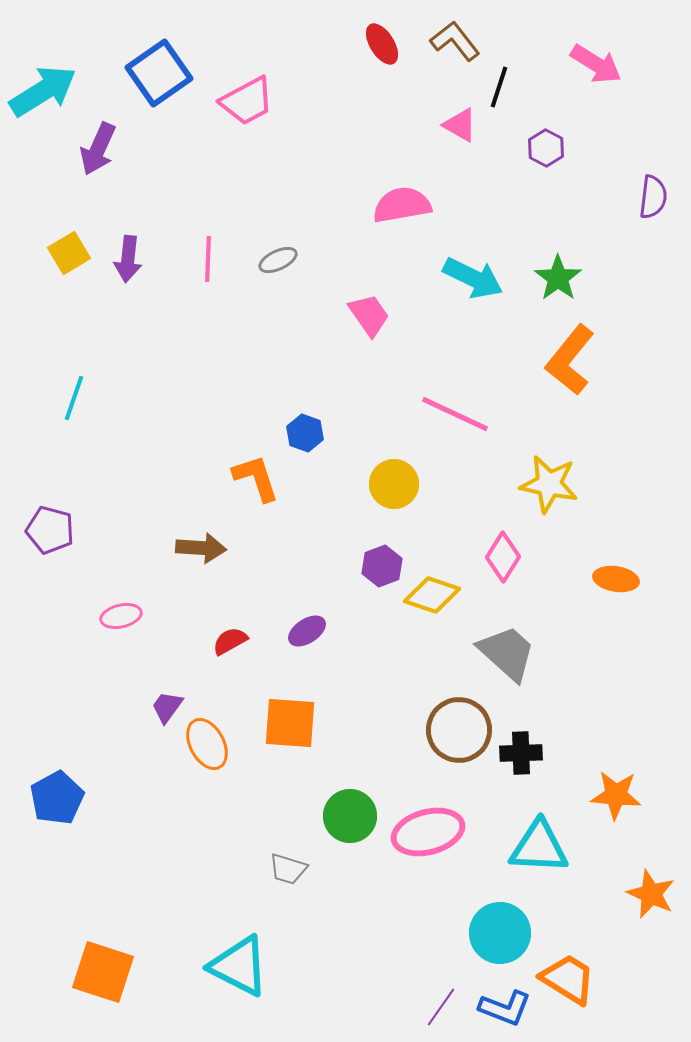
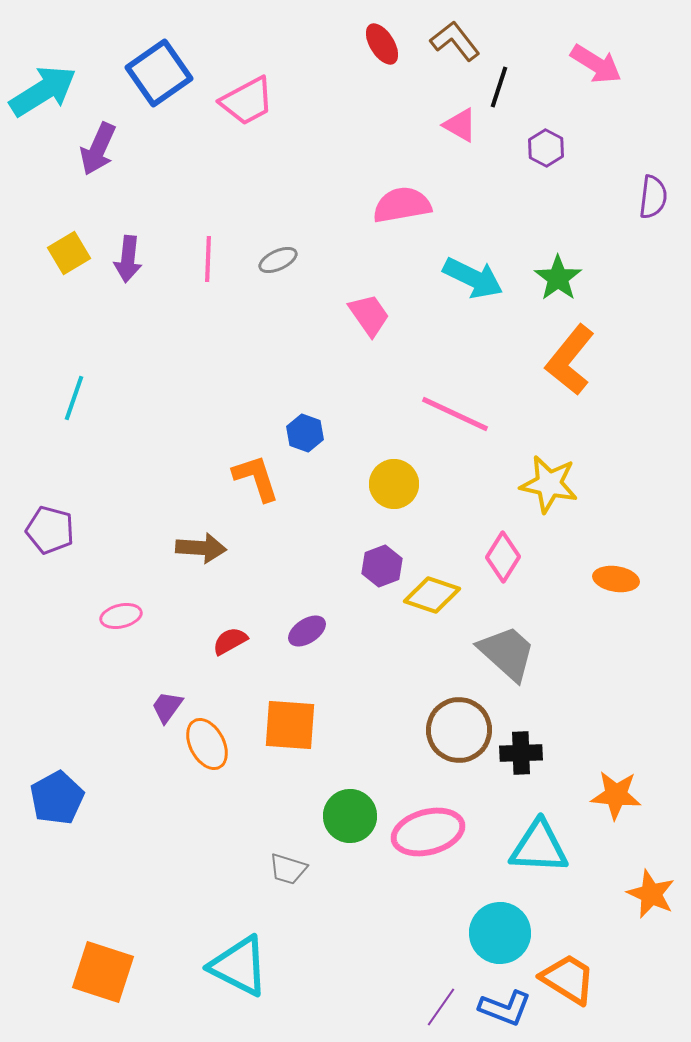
orange square at (290, 723): moved 2 px down
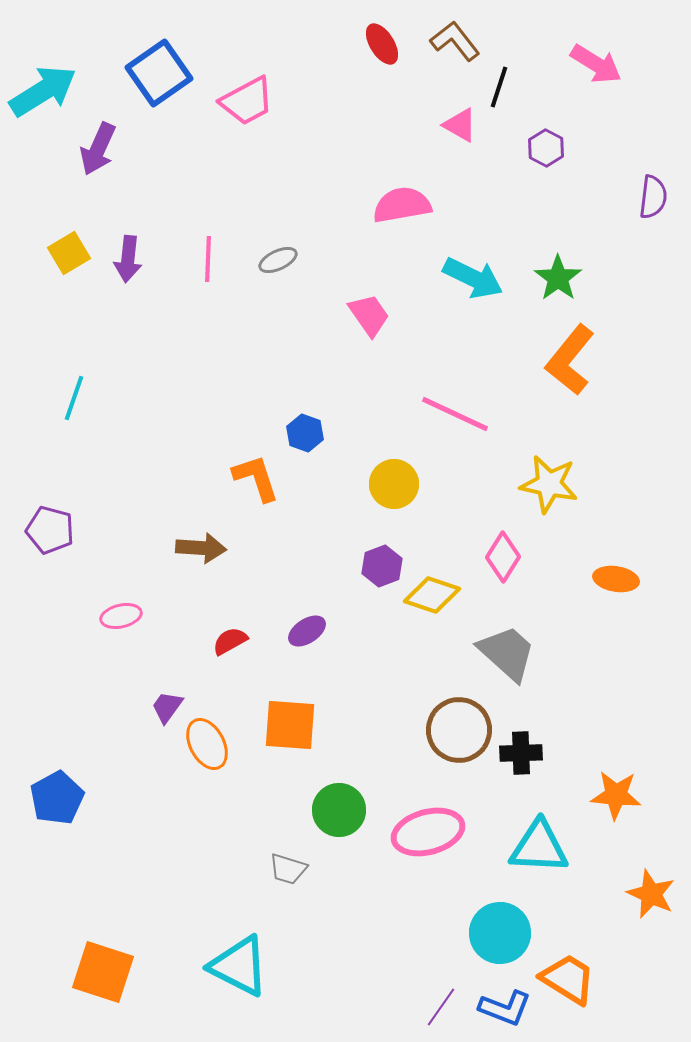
green circle at (350, 816): moved 11 px left, 6 px up
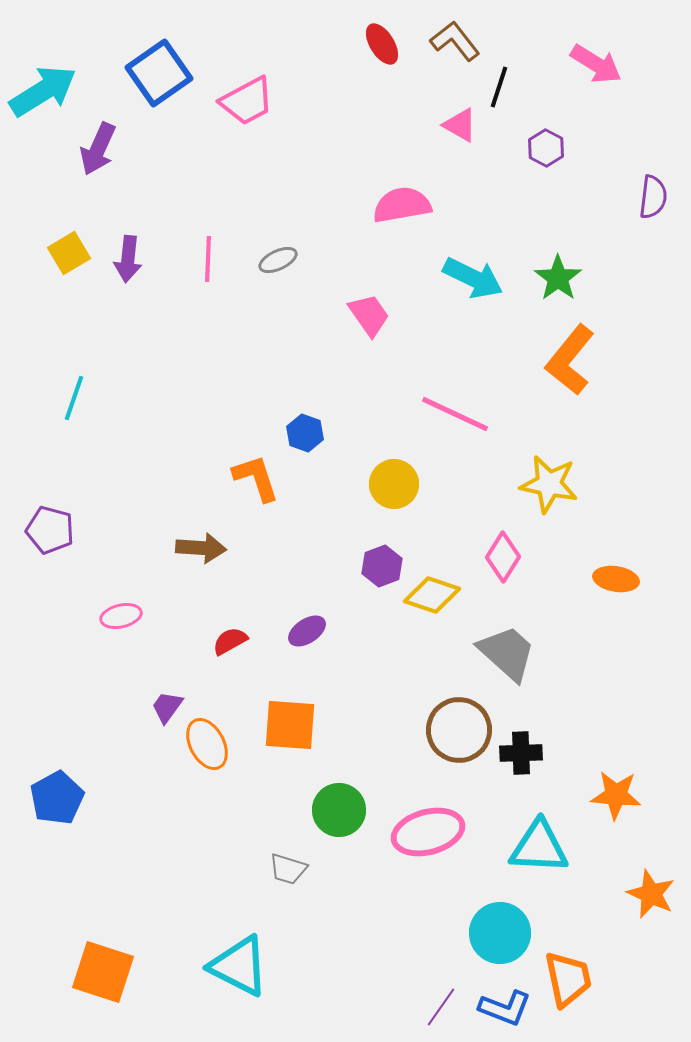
orange trapezoid at (568, 979): rotated 46 degrees clockwise
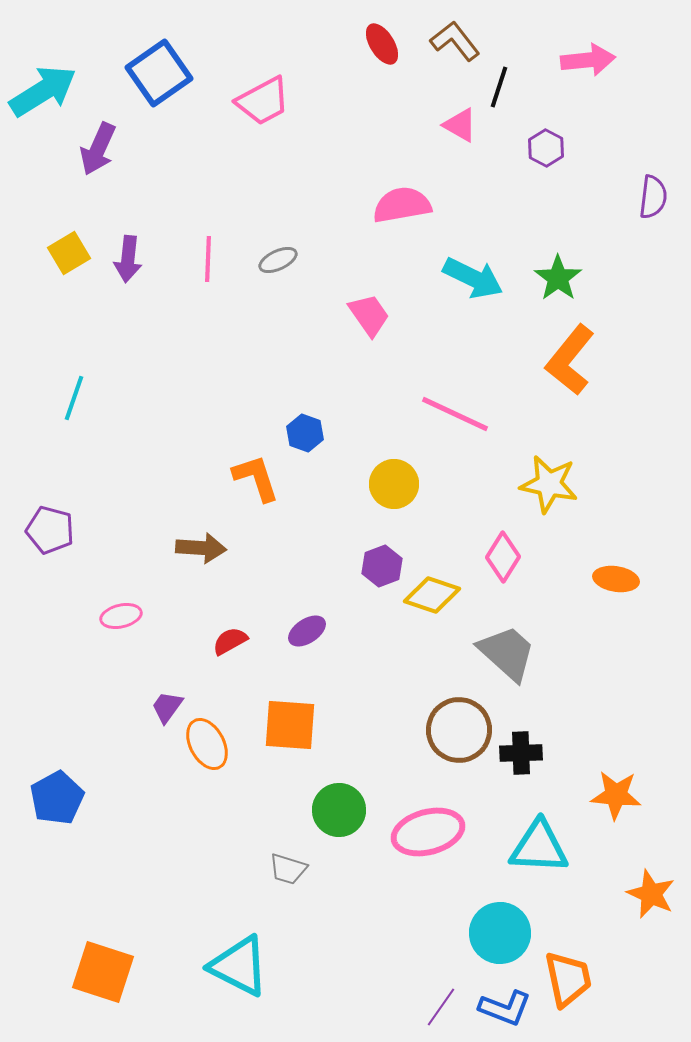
pink arrow at (596, 64): moved 8 px left, 4 px up; rotated 38 degrees counterclockwise
pink trapezoid at (247, 101): moved 16 px right
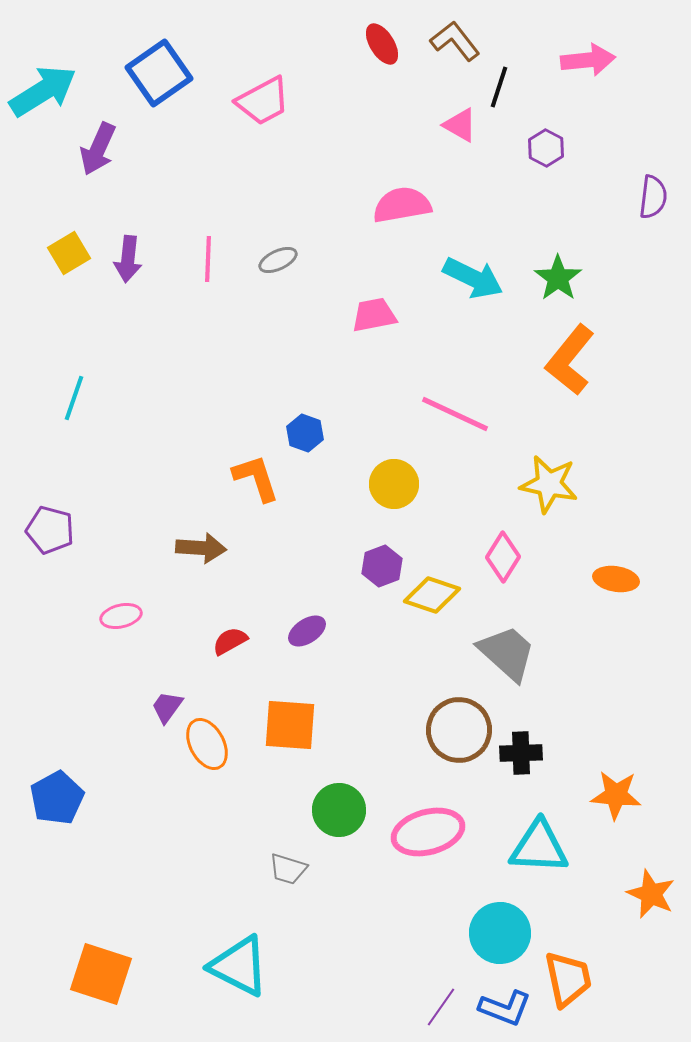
pink trapezoid at (369, 315): moved 5 px right; rotated 66 degrees counterclockwise
orange square at (103, 972): moved 2 px left, 2 px down
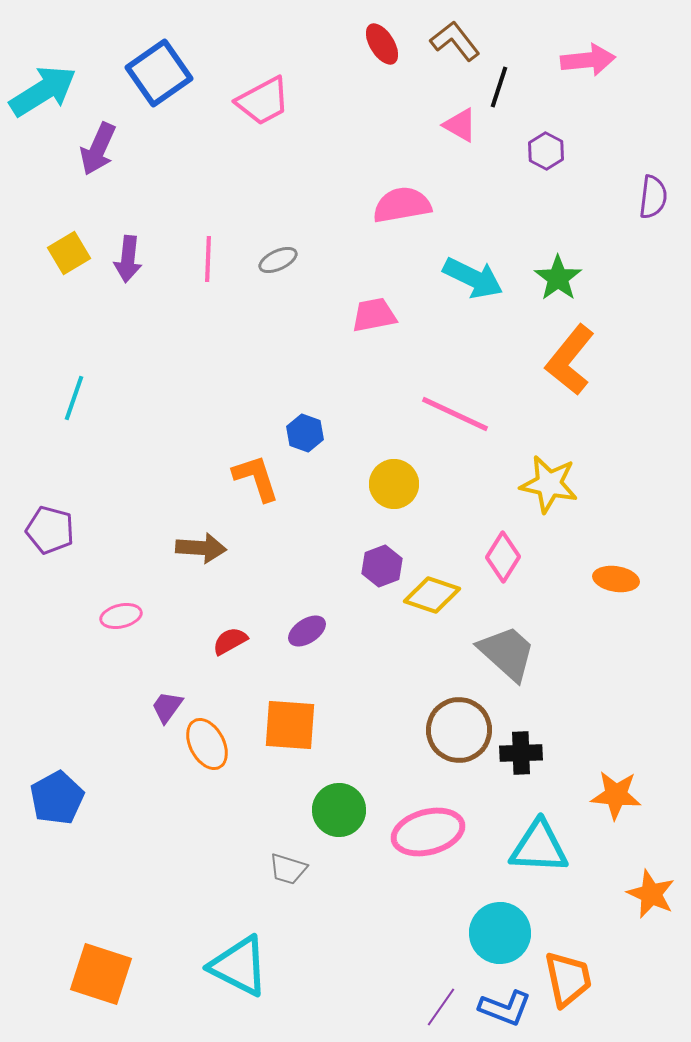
purple hexagon at (546, 148): moved 3 px down
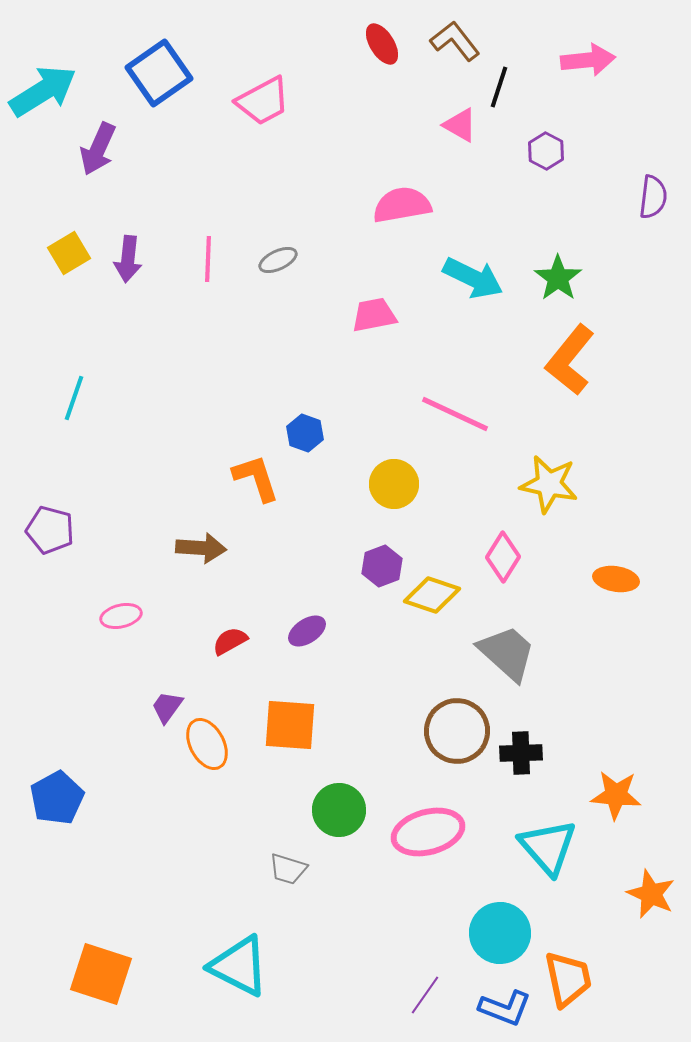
brown circle at (459, 730): moved 2 px left, 1 px down
cyan triangle at (539, 847): moved 9 px right; rotated 46 degrees clockwise
purple line at (441, 1007): moved 16 px left, 12 px up
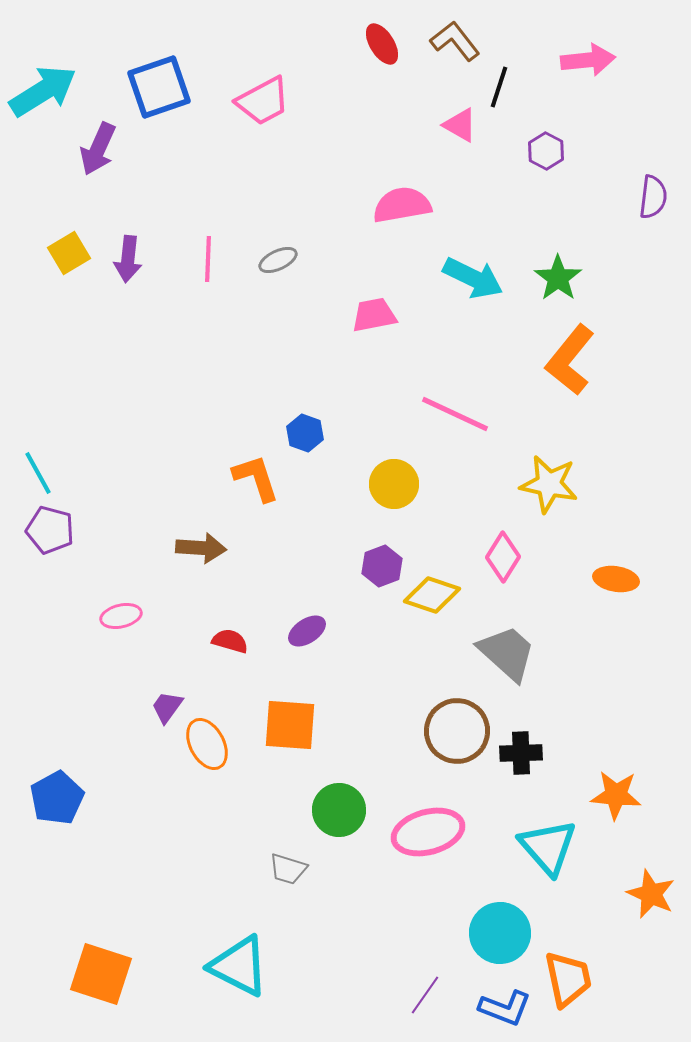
blue square at (159, 73): moved 14 px down; rotated 16 degrees clockwise
cyan line at (74, 398): moved 36 px left, 75 px down; rotated 48 degrees counterclockwise
red semicircle at (230, 641): rotated 45 degrees clockwise
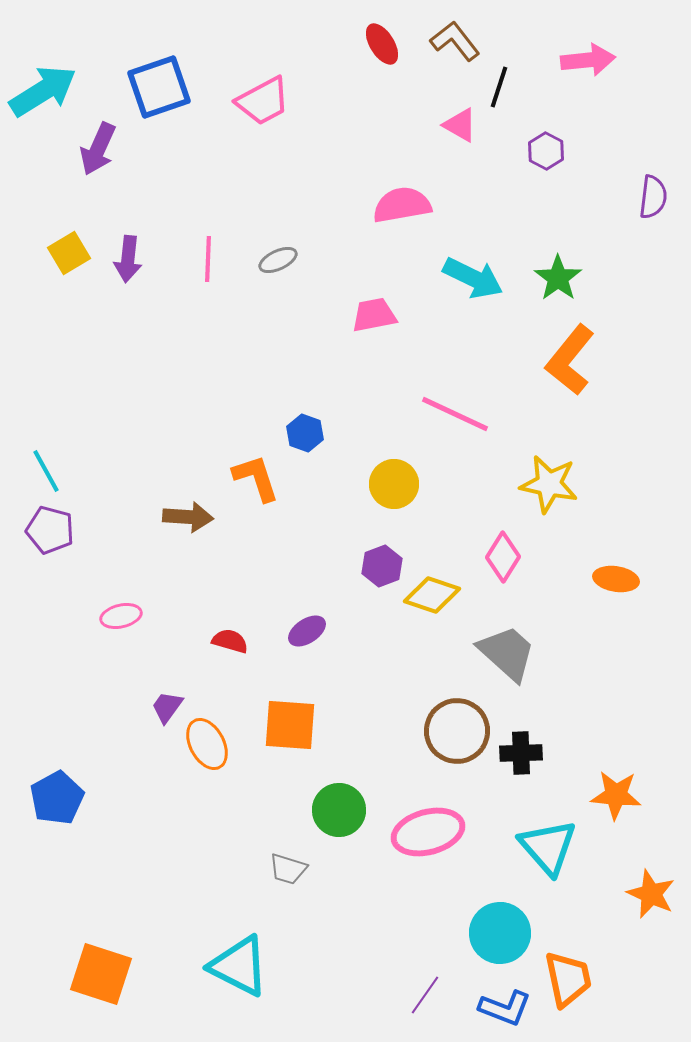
cyan line at (38, 473): moved 8 px right, 2 px up
brown arrow at (201, 548): moved 13 px left, 31 px up
